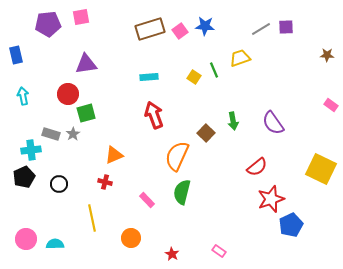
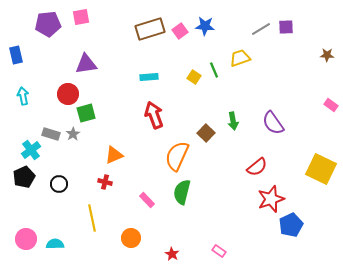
cyan cross at (31, 150): rotated 30 degrees counterclockwise
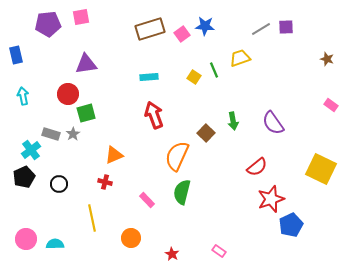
pink square at (180, 31): moved 2 px right, 3 px down
brown star at (327, 55): moved 4 px down; rotated 16 degrees clockwise
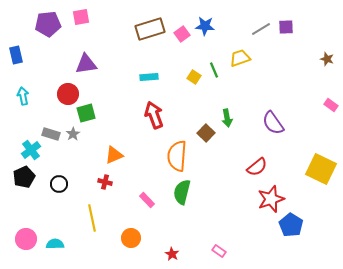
green arrow at (233, 121): moved 6 px left, 3 px up
orange semicircle at (177, 156): rotated 20 degrees counterclockwise
blue pentagon at (291, 225): rotated 15 degrees counterclockwise
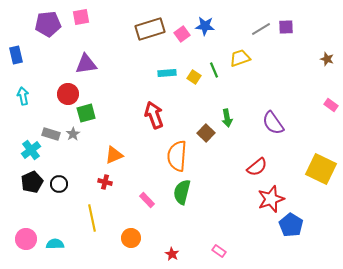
cyan rectangle at (149, 77): moved 18 px right, 4 px up
black pentagon at (24, 177): moved 8 px right, 5 px down
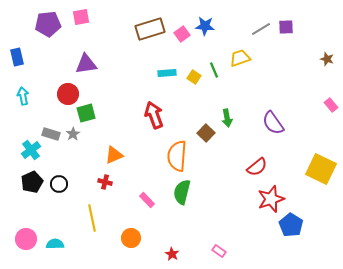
blue rectangle at (16, 55): moved 1 px right, 2 px down
pink rectangle at (331, 105): rotated 16 degrees clockwise
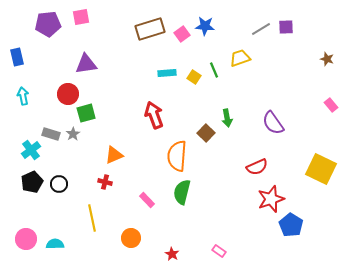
red semicircle at (257, 167): rotated 15 degrees clockwise
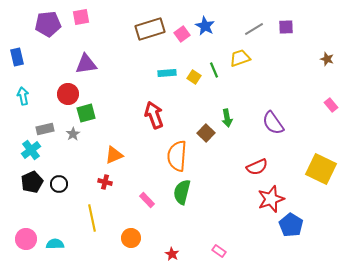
blue star at (205, 26): rotated 24 degrees clockwise
gray line at (261, 29): moved 7 px left
gray rectangle at (51, 134): moved 6 px left, 5 px up; rotated 30 degrees counterclockwise
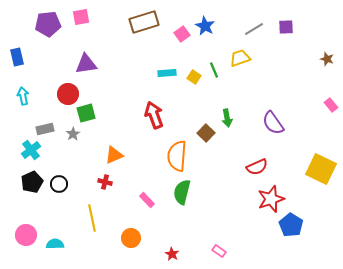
brown rectangle at (150, 29): moved 6 px left, 7 px up
pink circle at (26, 239): moved 4 px up
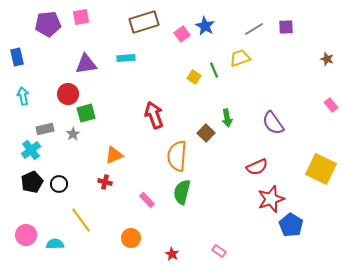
cyan rectangle at (167, 73): moved 41 px left, 15 px up
yellow line at (92, 218): moved 11 px left, 2 px down; rotated 24 degrees counterclockwise
